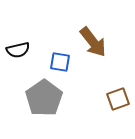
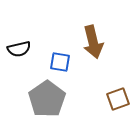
brown arrow: rotated 24 degrees clockwise
black semicircle: moved 1 px right, 1 px up
gray pentagon: moved 3 px right, 1 px down
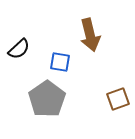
brown arrow: moved 3 px left, 7 px up
black semicircle: rotated 30 degrees counterclockwise
